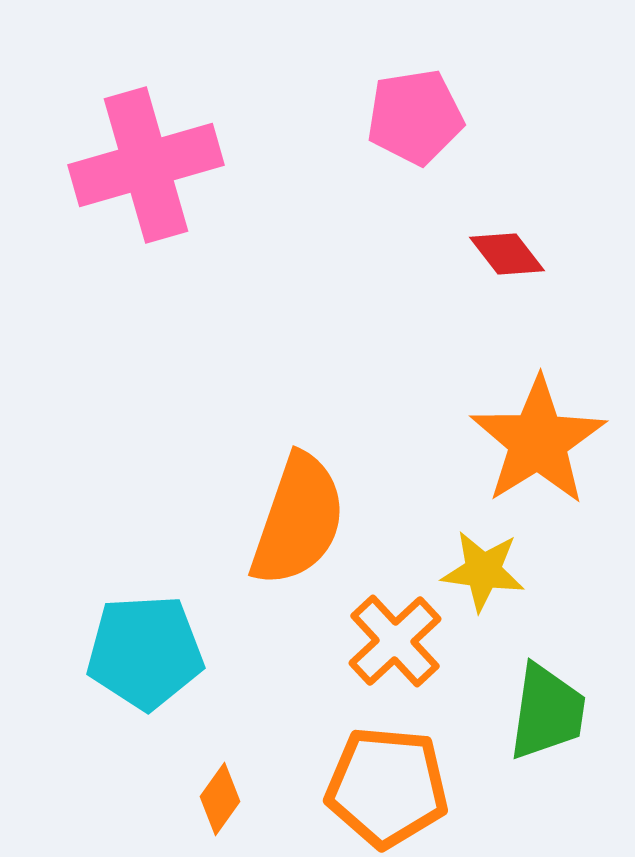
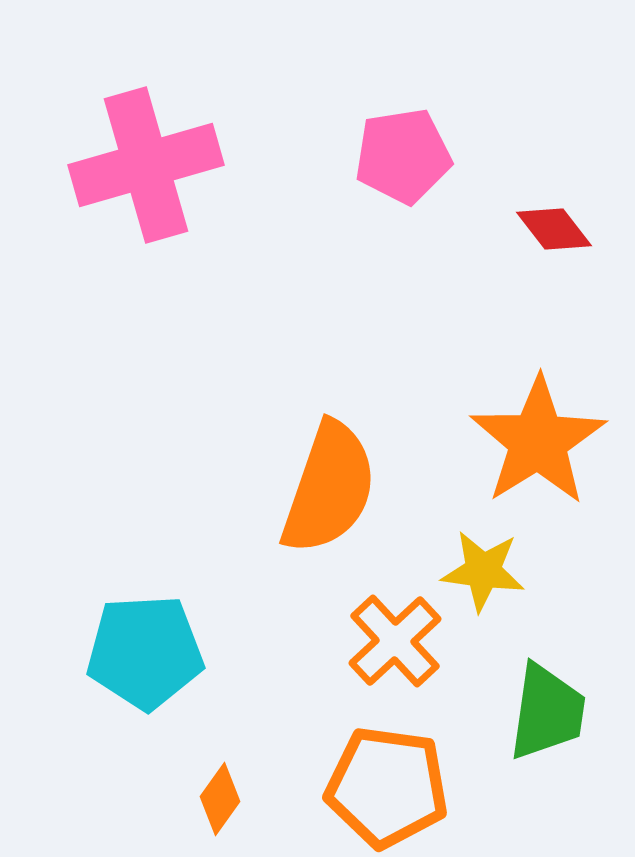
pink pentagon: moved 12 px left, 39 px down
red diamond: moved 47 px right, 25 px up
orange semicircle: moved 31 px right, 32 px up
orange pentagon: rotated 3 degrees clockwise
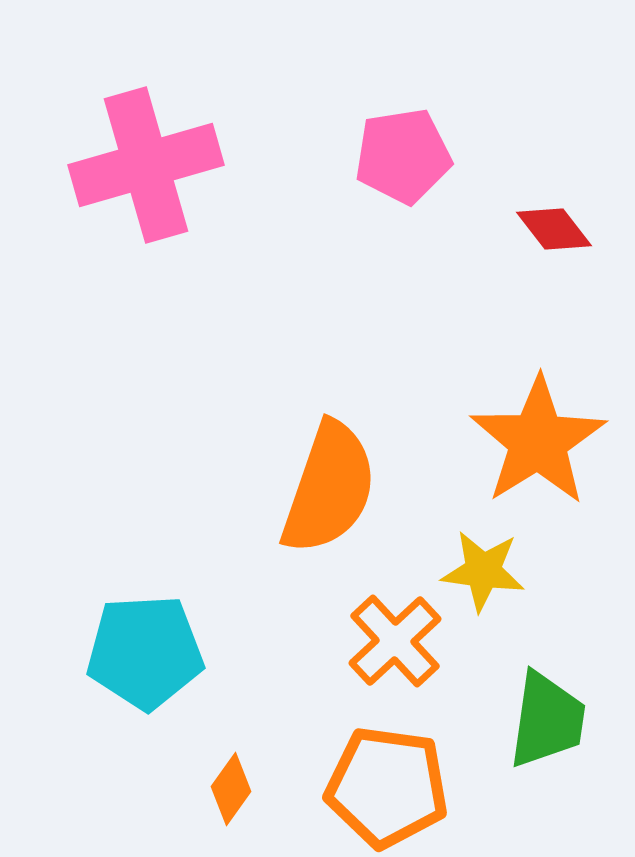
green trapezoid: moved 8 px down
orange diamond: moved 11 px right, 10 px up
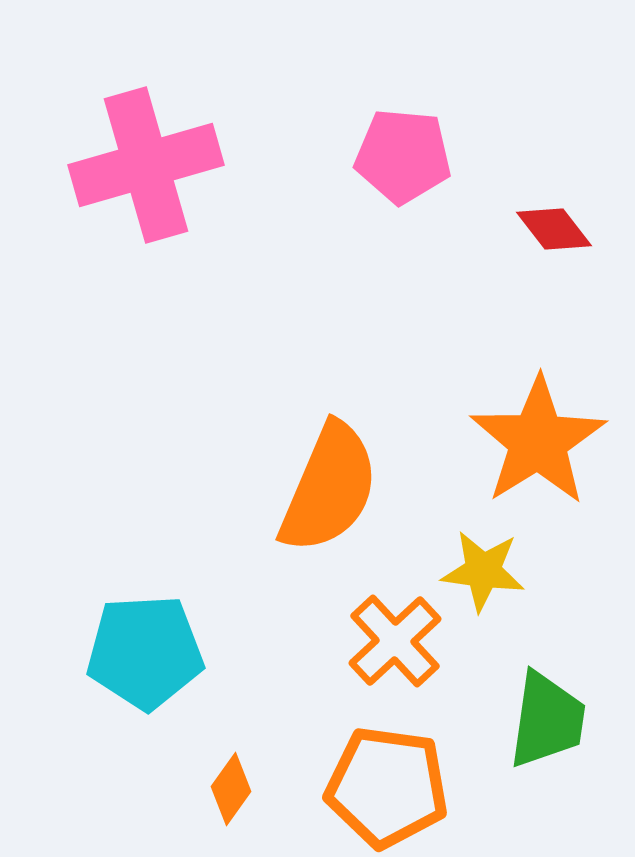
pink pentagon: rotated 14 degrees clockwise
orange semicircle: rotated 4 degrees clockwise
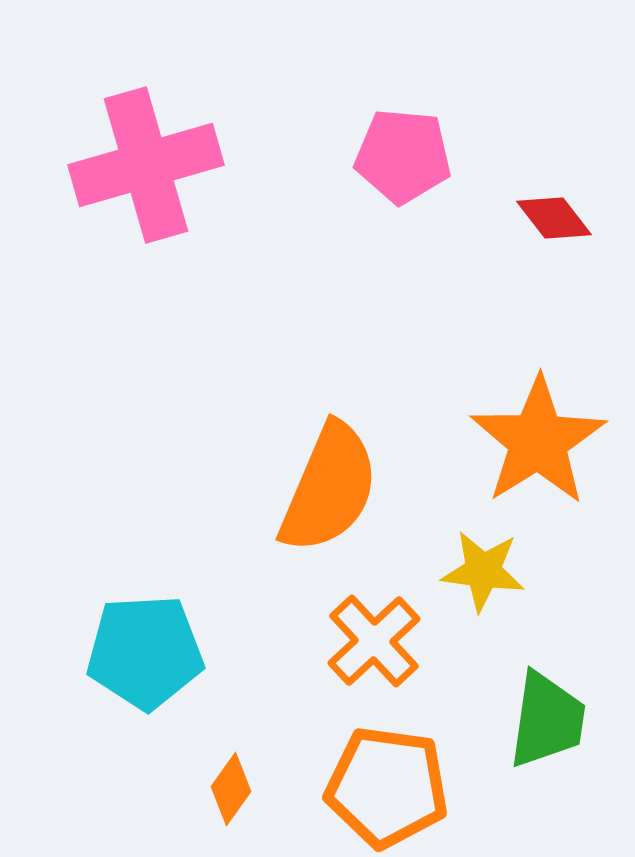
red diamond: moved 11 px up
orange cross: moved 21 px left
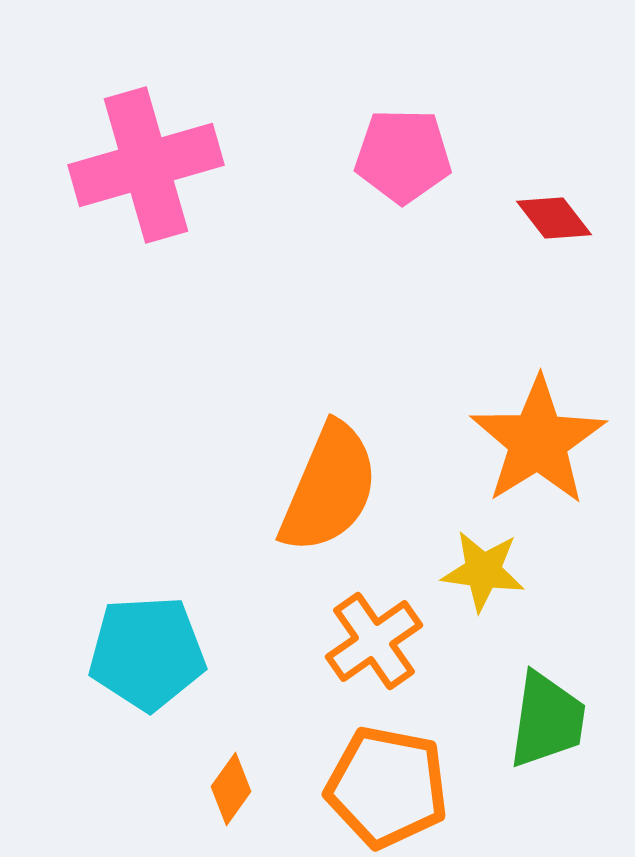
pink pentagon: rotated 4 degrees counterclockwise
orange cross: rotated 8 degrees clockwise
cyan pentagon: moved 2 px right, 1 px down
orange pentagon: rotated 3 degrees clockwise
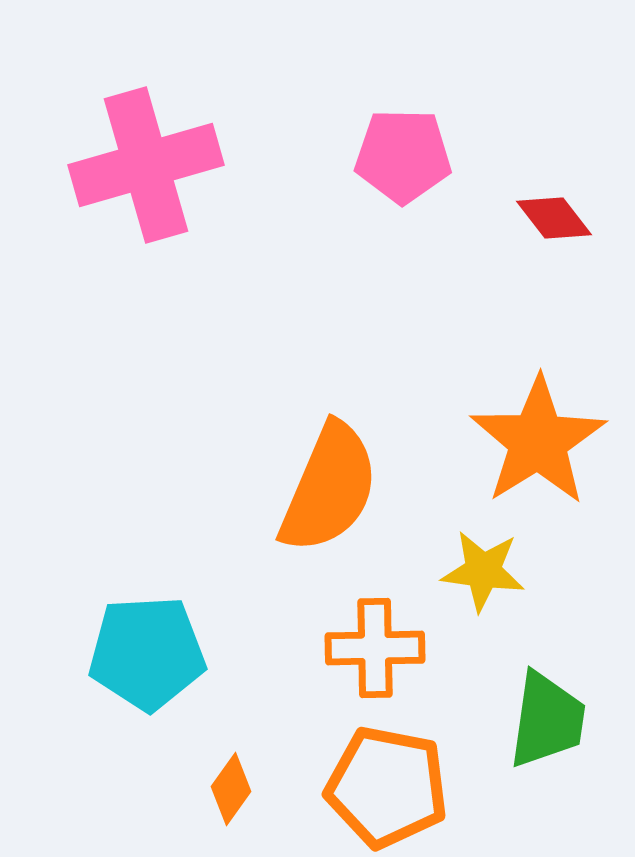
orange cross: moved 1 px right, 7 px down; rotated 34 degrees clockwise
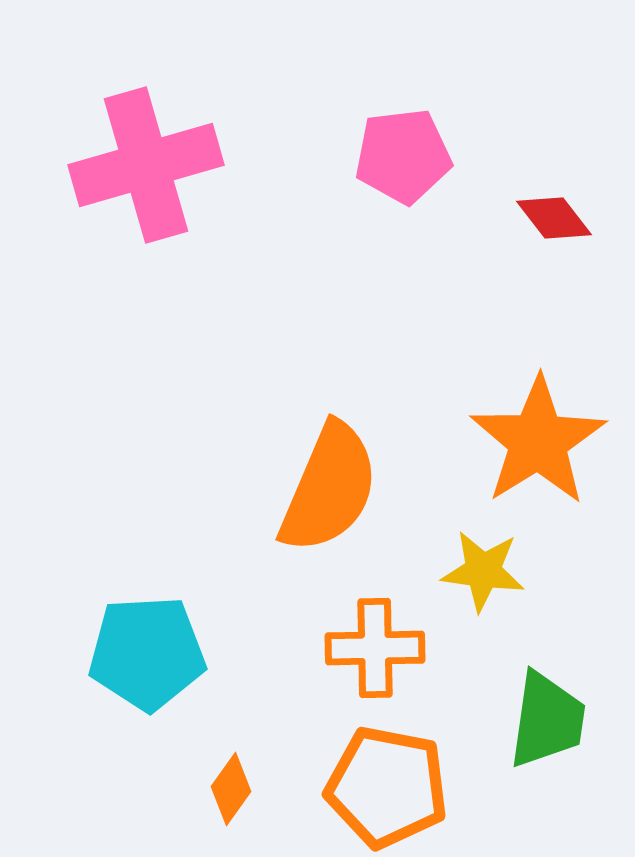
pink pentagon: rotated 8 degrees counterclockwise
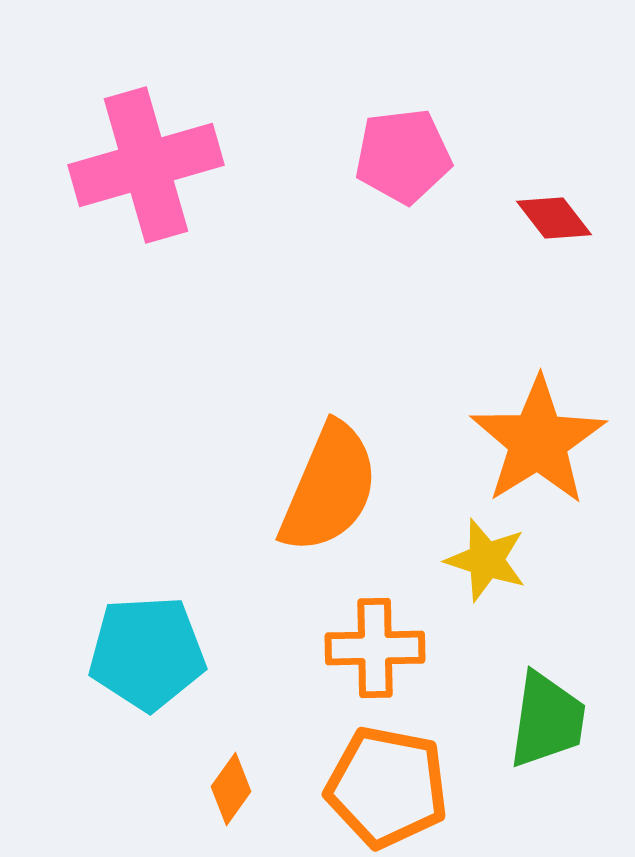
yellow star: moved 3 px right, 11 px up; rotated 10 degrees clockwise
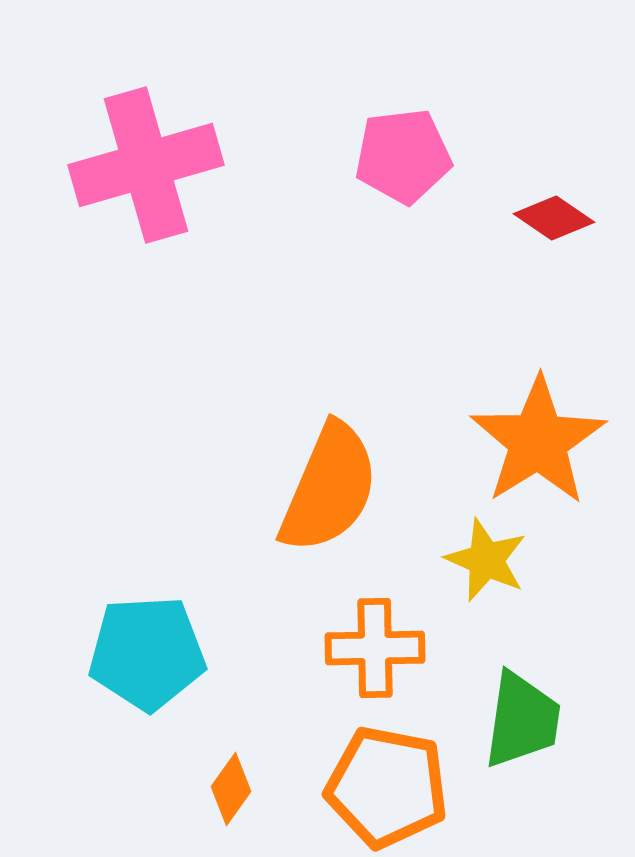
red diamond: rotated 18 degrees counterclockwise
yellow star: rotated 6 degrees clockwise
green trapezoid: moved 25 px left
